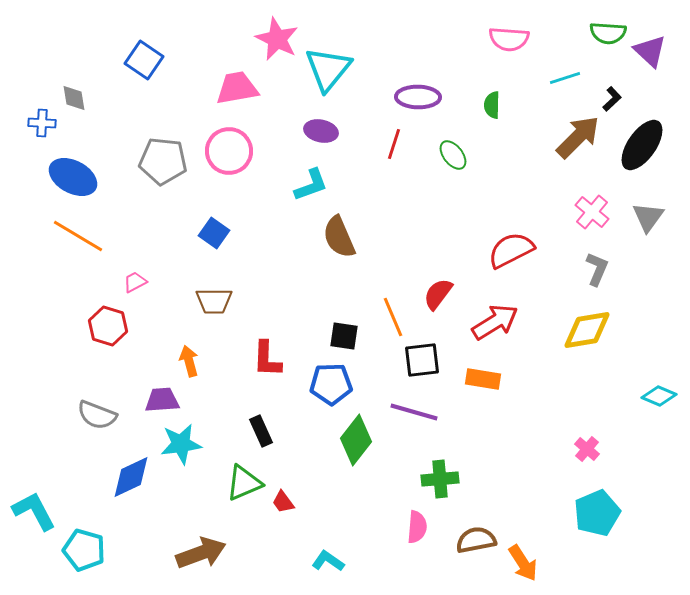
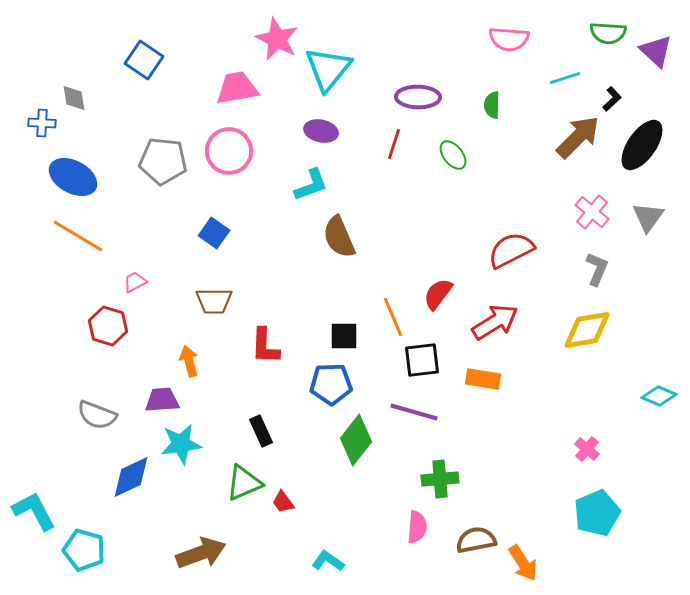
purple triangle at (650, 51): moved 6 px right
black square at (344, 336): rotated 8 degrees counterclockwise
red L-shape at (267, 359): moved 2 px left, 13 px up
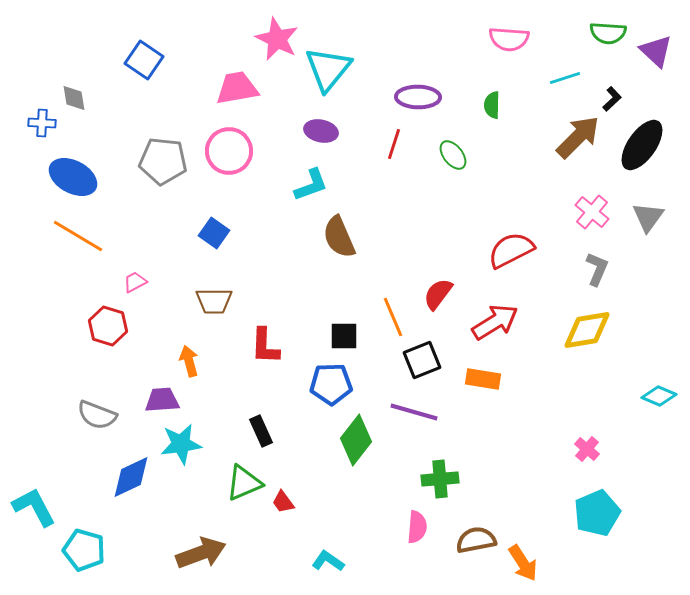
black square at (422, 360): rotated 15 degrees counterclockwise
cyan L-shape at (34, 511): moved 4 px up
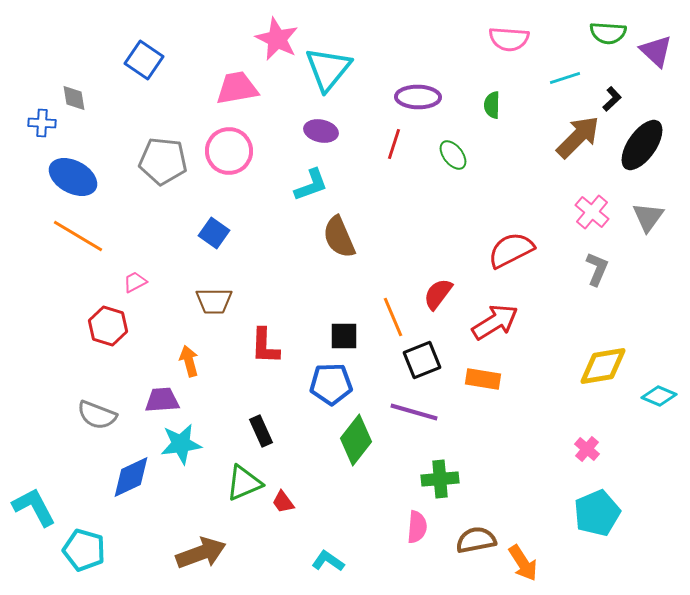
yellow diamond at (587, 330): moved 16 px right, 36 px down
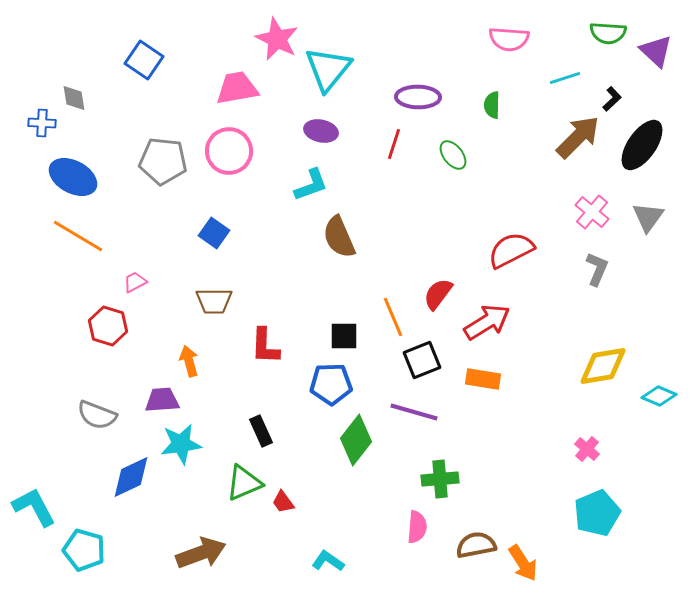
red arrow at (495, 322): moved 8 px left
brown semicircle at (476, 540): moved 5 px down
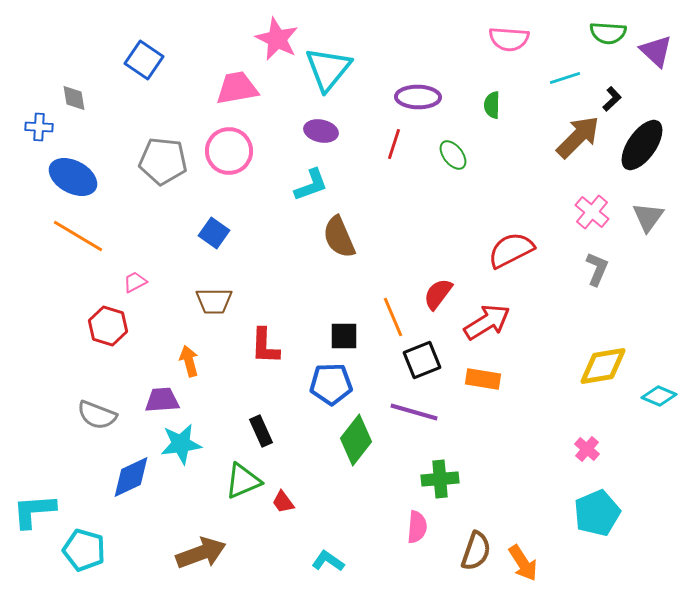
blue cross at (42, 123): moved 3 px left, 4 px down
green triangle at (244, 483): moved 1 px left, 2 px up
cyan L-shape at (34, 507): moved 4 px down; rotated 66 degrees counterclockwise
brown semicircle at (476, 545): moved 6 px down; rotated 120 degrees clockwise
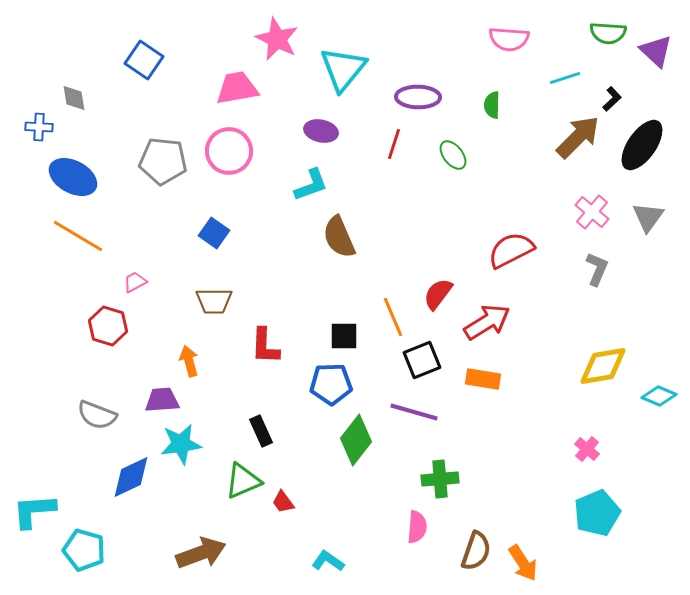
cyan triangle at (328, 69): moved 15 px right
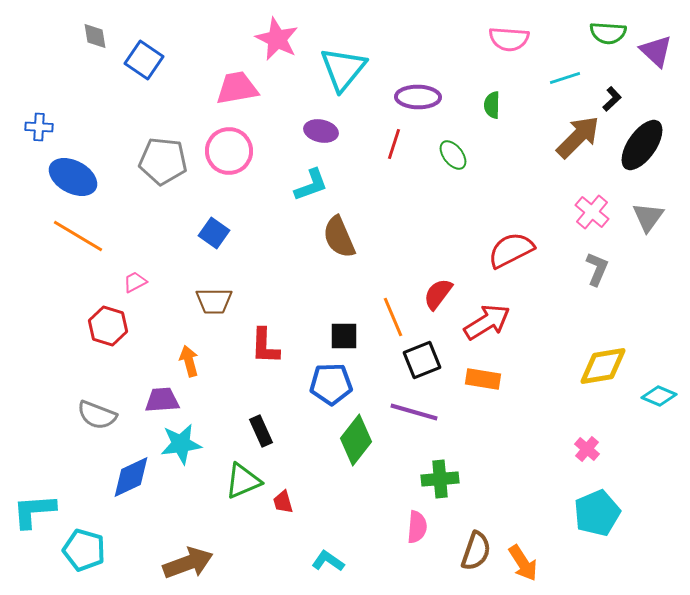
gray diamond at (74, 98): moved 21 px right, 62 px up
red trapezoid at (283, 502): rotated 20 degrees clockwise
brown arrow at (201, 553): moved 13 px left, 10 px down
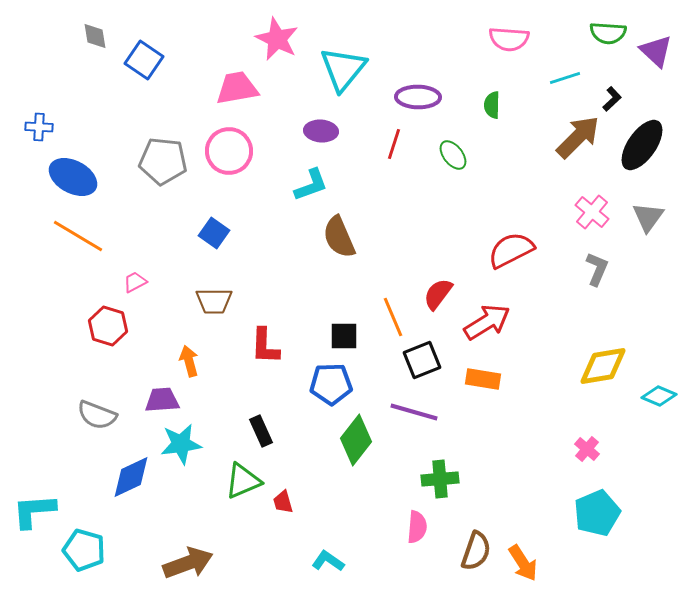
purple ellipse at (321, 131): rotated 8 degrees counterclockwise
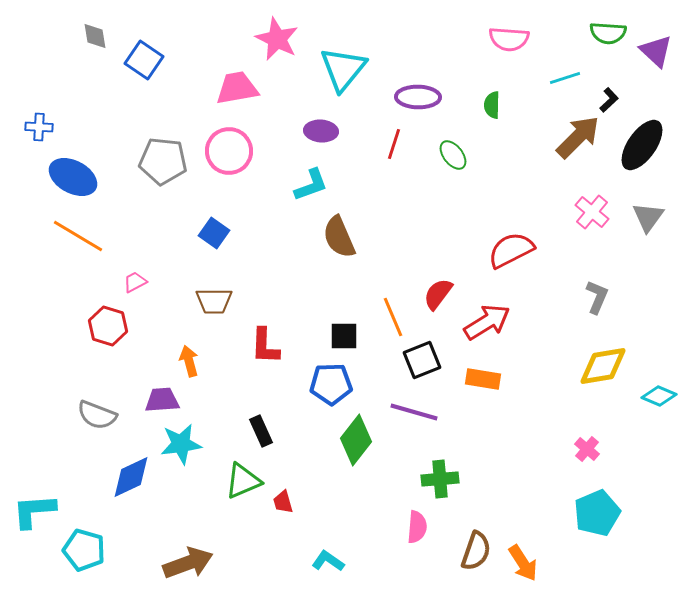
black L-shape at (612, 99): moved 3 px left, 1 px down
gray L-shape at (597, 269): moved 28 px down
